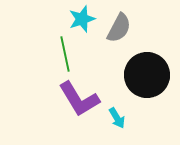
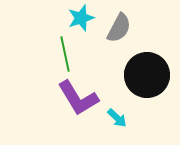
cyan star: moved 1 px left, 1 px up
purple L-shape: moved 1 px left, 1 px up
cyan arrow: rotated 15 degrees counterclockwise
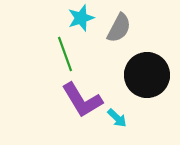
green line: rotated 8 degrees counterclockwise
purple L-shape: moved 4 px right, 2 px down
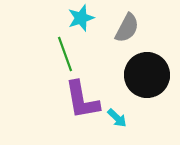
gray semicircle: moved 8 px right
purple L-shape: rotated 21 degrees clockwise
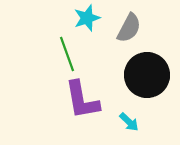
cyan star: moved 6 px right
gray semicircle: moved 2 px right
green line: moved 2 px right
cyan arrow: moved 12 px right, 4 px down
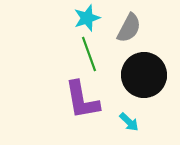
green line: moved 22 px right
black circle: moved 3 px left
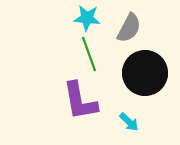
cyan star: rotated 24 degrees clockwise
black circle: moved 1 px right, 2 px up
purple L-shape: moved 2 px left, 1 px down
